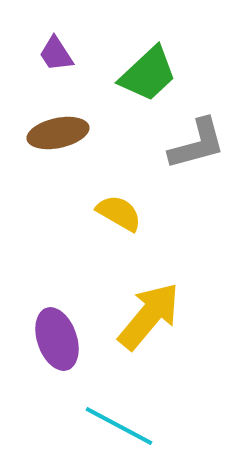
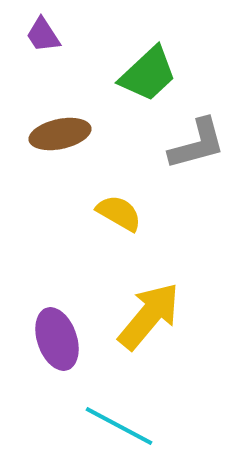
purple trapezoid: moved 13 px left, 19 px up
brown ellipse: moved 2 px right, 1 px down
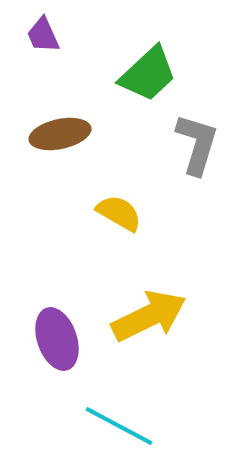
purple trapezoid: rotated 9 degrees clockwise
gray L-shape: rotated 58 degrees counterclockwise
yellow arrow: rotated 24 degrees clockwise
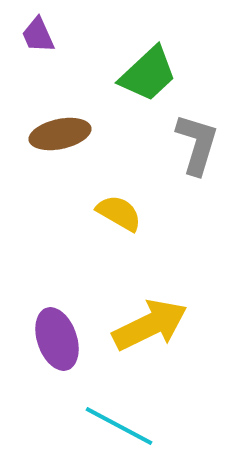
purple trapezoid: moved 5 px left
yellow arrow: moved 1 px right, 9 px down
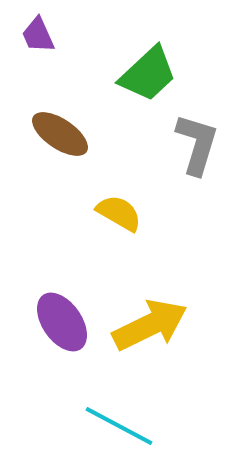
brown ellipse: rotated 46 degrees clockwise
purple ellipse: moved 5 px right, 17 px up; rotated 16 degrees counterclockwise
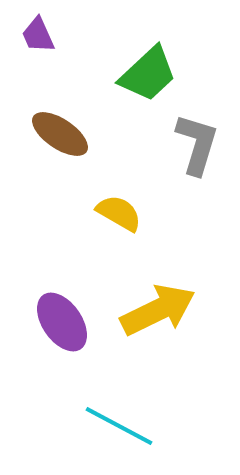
yellow arrow: moved 8 px right, 15 px up
